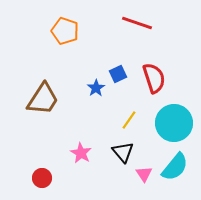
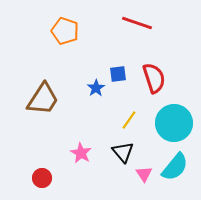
blue square: rotated 18 degrees clockwise
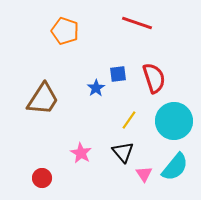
cyan circle: moved 2 px up
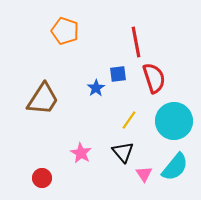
red line: moved 1 px left, 19 px down; rotated 60 degrees clockwise
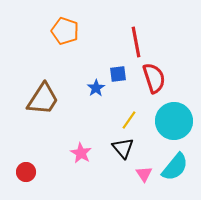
black triangle: moved 4 px up
red circle: moved 16 px left, 6 px up
